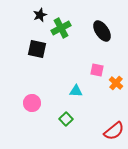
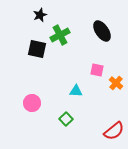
green cross: moved 1 px left, 7 px down
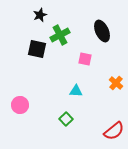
black ellipse: rotated 10 degrees clockwise
pink square: moved 12 px left, 11 px up
pink circle: moved 12 px left, 2 px down
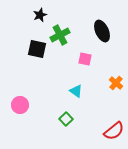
cyan triangle: rotated 32 degrees clockwise
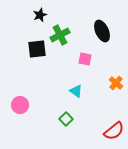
black square: rotated 18 degrees counterclockwise
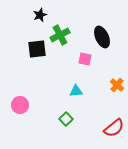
black ellipse: moved 6 px down
orange cross: moved 1 px right, 2 px down
cyan triangle: rotated 40 degrees counterclockwise
red semicircle: moved 3 px up
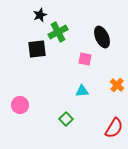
green cross: moved 2 px left, 3 px up
cyan triangle: moved 6 px right
red semicircle: rotated 20 degrees counterclockwise
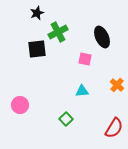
black star: moved 3 px left, 2 px up
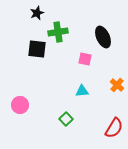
green cross: rotated 18 degrees clockwise
black ellipse: moved 1 px right
black square: rotated 12 degrees clockwise
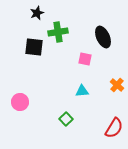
black square: moved 3 px left, 2 px up
pink circle: moved 3 px up
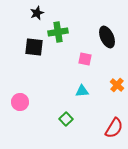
black ellipse: moved 4 px right
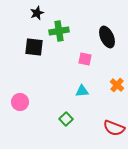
green cross: moved 1 px right, 1 px up
red semicircle: rotated 80 degrees clockwise
